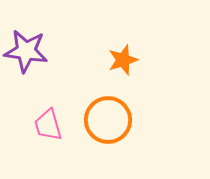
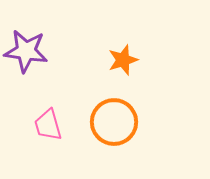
orange circle: moved 6 px right, 2 px down
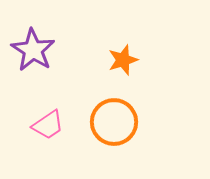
purple star: moved 7 px right, 1 px up; rotated 24 degrees clockwise
pink trapezoid: rotated 108 degrees counterclockwise
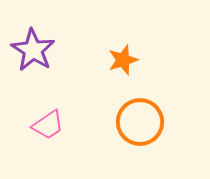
orange circle: moved 26 px right
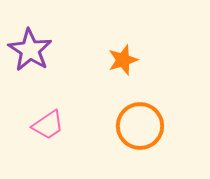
purple star: moved 3 px left
orange circle: moved 4 px down
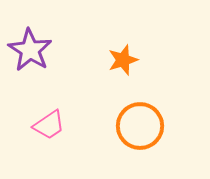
pink trapezoid: moved 1 px right
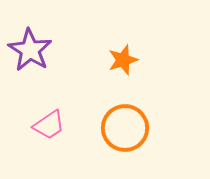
orange circle: moved 15 px left, 2 px down
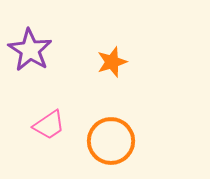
orange star: moved 11 px left, 2 px down
orange circle: moved 14 px left, 13 px down
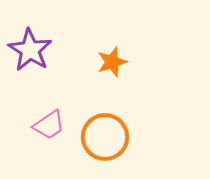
orange circle: moved 6 px left, 4 px up
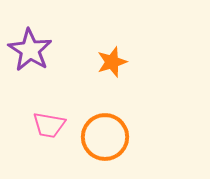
pink trapezoid: rotated 44 degrees clockwise
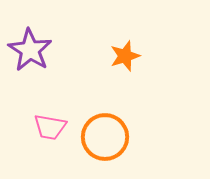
orange star: moved 13 px right, 6 px up
pink trapezoid: moved 1 px right, 2 px down
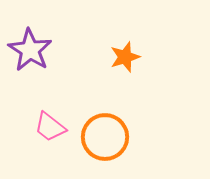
orange star: moved 1 px down
pink trapezoid: rotated 28 degrees clockwise
